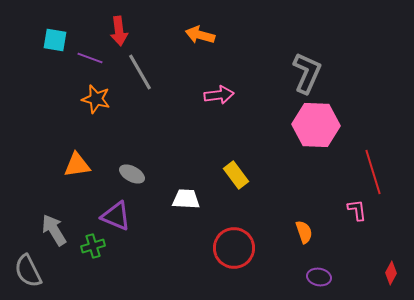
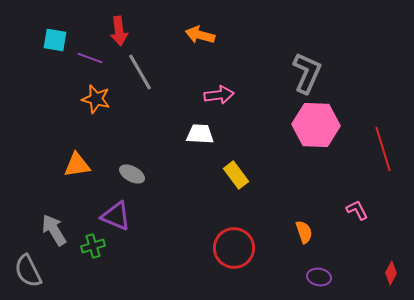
red line: moved 10 px right, 23 px up
white trapezoid: moved 14 px right, 65 px up
pink L-shape: rotated 20 degrees counterclockwise
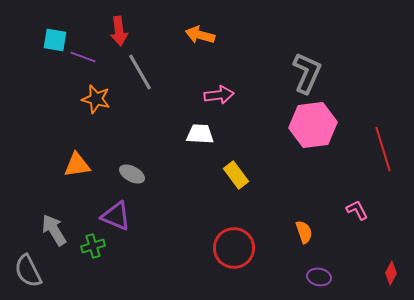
purple line: moved 7 px left, 1 px up
pink hexagon: moved 3 px left; rotated 9 degrees counterclockwise
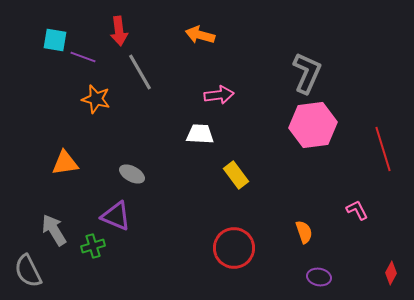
orange triangle: moved 12 px left, 2 px up
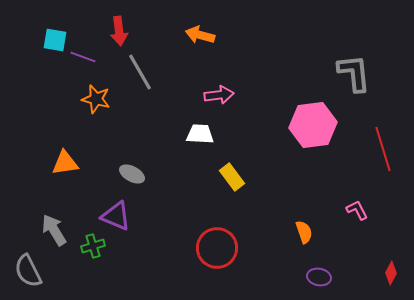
gray L-shape: moved 47 px right; rotated 30 degrees counterclockwise
yellow rectangle: moved 4 px left, 2 px down
red circle: moved 17 px left
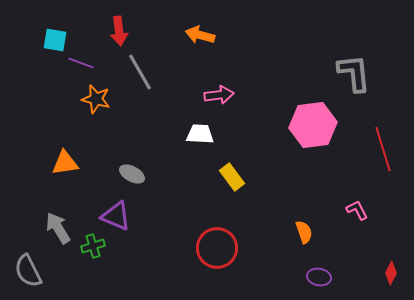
purple line: moved 2 px left, 6 px down
gray arrow: moved 4 px right, 2 px up
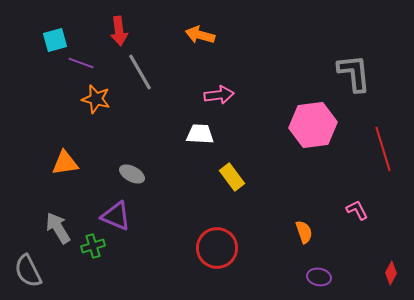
cyan square: rotated 25 degrees counterclockwise
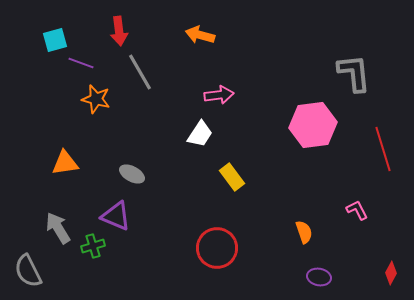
white trapezoid: rotated 120 degrees clockwise
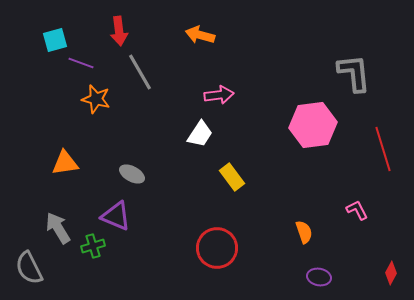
gray semicircle: moved 1 px right, 3 px up
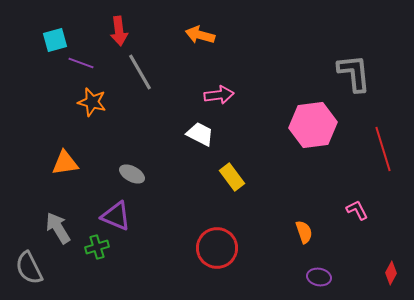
orange star: moved 4 px left, 3 px down
white trapezoid: rotated 96 degrees counterclockwise
green cross: moved 4 px right, 1 px down
